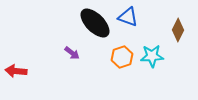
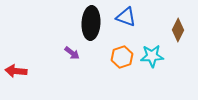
blue triangle: moved 2 px left
black ellipse: moved 4 px left; rotated 48 degrees clockwise
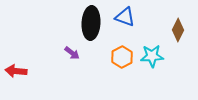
blue triangle: moved 1 px left
orange hexagon: rotated 10 degrees counterclockwise
